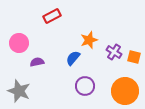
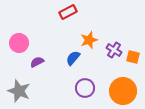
red rectangle: moved 16 px right, 4 px up
purple cross: moved 2 px up
orange square: moved 1 px left
purple semicircle: rotated 16 degrees counterclockwise
purple circle: moved 2 px down
orange circle: moved 2 px left
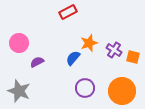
orange star: moved 3 px down
orange circle: moved 1 px left
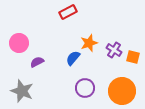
gray star: moved 3 px right
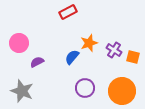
blue semicircle: moved 1 px left, 1 px up
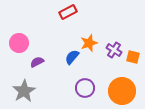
gray star: moved 2 px right; rotated 20 degrees clockwise
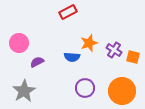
blue semicircle: rotated 126 degrees counterclockwise
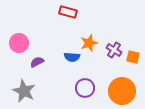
red rectangle: rotated 42 degrees clockwise
gray star: rotated 15 degrees counterclockwise
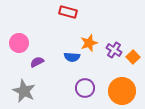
orange square: rotated 32 degrees clockwise
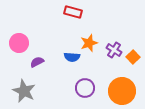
red rectangle: moved 5 px right
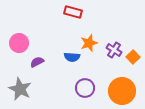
gray star: moved 4 px left, 2 px up
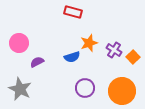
blue semicircle: rotated 21 degrees counterclockwise
